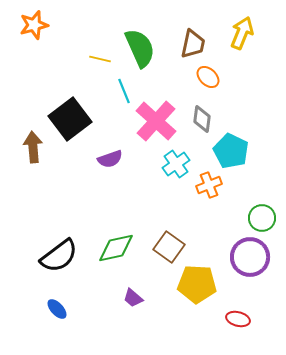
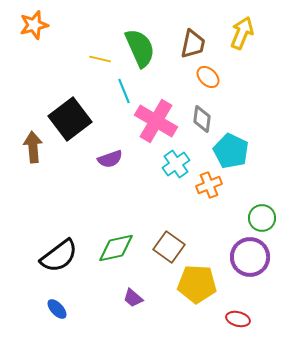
pink cross: rotated 12 degrees counterclockwise
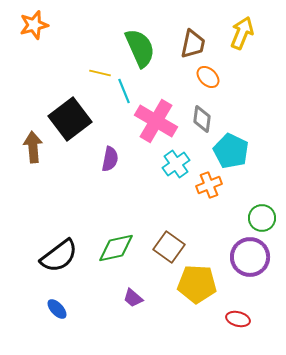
yellow line: moved 14 px down
purple semicircle: rotated 60 degrees counterclockwise
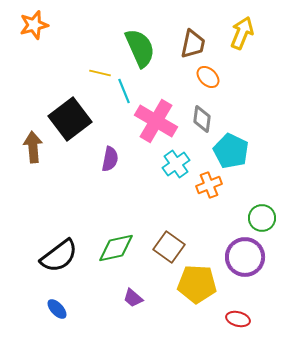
purple circle: moved 5 px left
